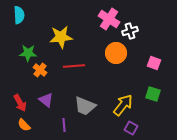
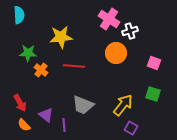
red line: rotated 10 degrees clockwise
orange cross: moved 1 px right
purple triangle: moved 15 px down
gray trapezoid: moved 2 px left, 1 px up
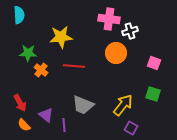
pink cross: rotated 25 degrees counterclockwise
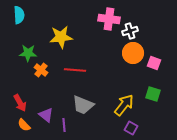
orange circle: moved 17 px right
red line: moved 1 px right, 4 px down
yellow arrow: moved 1 px right
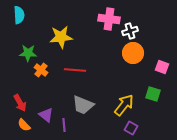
pink square: moved 8 px right, 4 px down
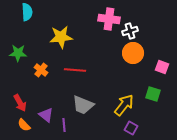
cyan semicircle: moved 8 px right, 3 px up
green star: moved 10 px left
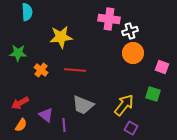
red arrow: rotated 90 degrees clockwise
orange semicircle: moved 3 px left; rotated 104 degrees counterclockwise
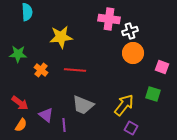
green star: moved 1 px down
red arrow: rotated 114 degrees counterclockwise
